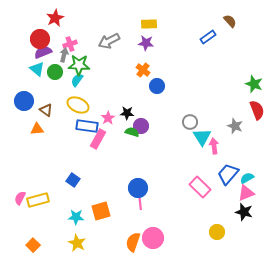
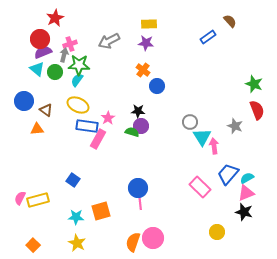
black star at (127, 113): moved 11 px right, 2 px up
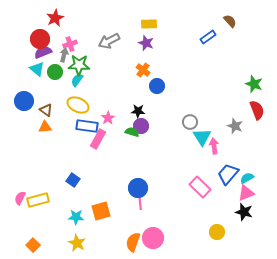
purple star at (146, 43): rotated 14 degrees clockwise
orange triangle at (37, 129): moved 8 px right, 2 px up
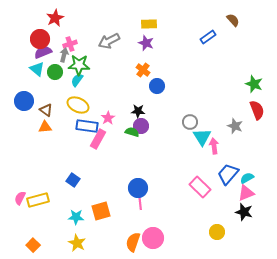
brown semicircle at (230, 21): moved 3 px right, 1 px up
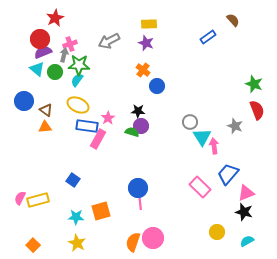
cyan semicircle at (247, 178): moved 63 px down
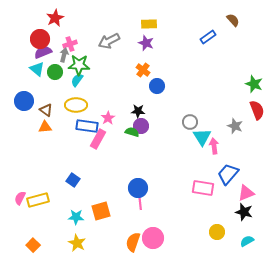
yellow ellipse at (78, 105): moved 2 px left; rotated 25 degrees counterclockwise
pink rectangle at (200, 187): moved 3 px right, 1 px down; rotated 35 degrees counterclockwise
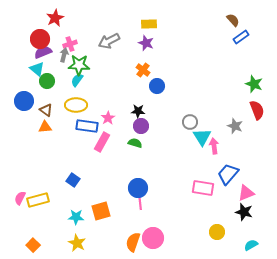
blue rectangle at (208, 37): moved 33 px right
green circle at (55, 72): moved 8 px left, 9 px down
green semicircle at (132, 132): moved 3 px right, 11 px down
pink rectangle at (98, 139): moved 4 px right, 3 px down
cyan semicircle at (247, 241): moved 4 px right, 4 px down
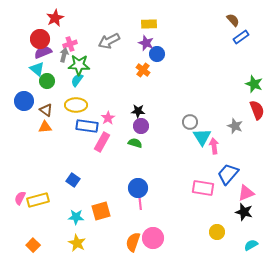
blue circle at (157, 86): moved 32 px up
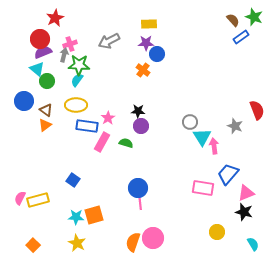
purple star at (146, 43): rotated 21 degrees counterclockwise
green star at (254, 84): moved 67 px up
orange triangle at (45, 127): moved 2 px up; rotated 32 degrees counterclockwise
green semicircle at (135, 143): moved 9 px left
orange square at (101, 211): moved 7 px left, 4 px down
cyan semicircle at (251, 245): moved 2 px right, 1 px up; rotated 88 degrees clockwise
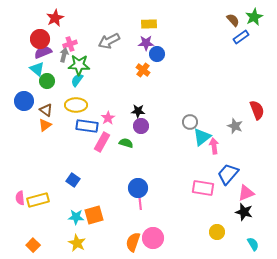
green star at (254, 17): rotated 24 degrees clockwise
cyan triangle at (202, 137): rotated 24 degrees clockwise
pink semicircle at (20, 198): rotated 32 degrees counterclockwise
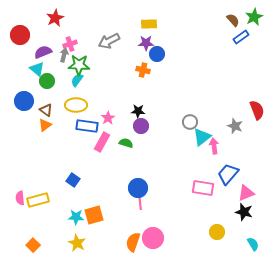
red circle at (40, 39): moved 20 px left, 4 px up
orange cross at (143, 70): rotated 24 degrees counterclockwise
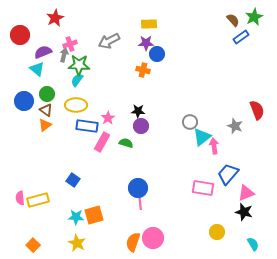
green circle at (47, 81): moved 13 px down
